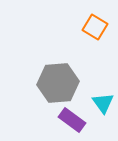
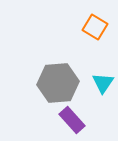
cyan triangle: moved 20 px up; rotated 10 degrees clockwise
purple rectangle: rotated 12 degrees clockwise
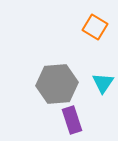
gray hexagon: moved 1 px left, 1 px down
purple rectangle: rotated 24 degrees clockwise
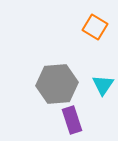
cyan triangle: moved 2 px down
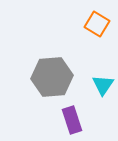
orange square: moved 2 px right, 3 px up
gray hexagon: moved 5 px left, 7 px up
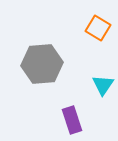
orange square: moved 1 px right, 4 px down
gray hexagon: moved 10 px left, 13 px up
